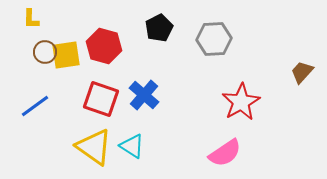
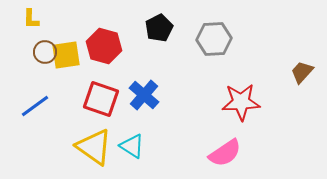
red star: rotated 27 degrees clockwise
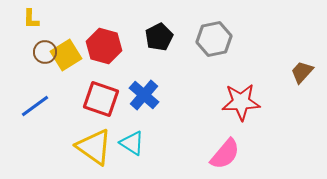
black pentagon: moved 9 px down
gray hexagon: rotated 8 degrees counterclockwise
yellow square: rotated 24 degrees counterclockwise
cyan triangle: moved 3 px up
pink semicircle: moved 1 px down; rotated 16 degrees counterclockwise
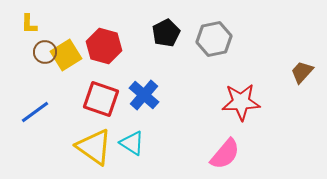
yellow L-shape: moved 2 px left, 5 px down
black pentagon: moved 7 px right, 4 px up
blue line: moved 6 px down
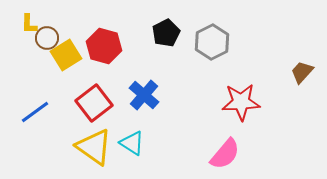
gray hexagon: moved 2 px left, 3 px down; rotated 16 degrees counterclockwise
brown circle: moved 2 px right, 14 px up
red square: moved 7 px left, 4 px down; rotated 33 degrees clockwise
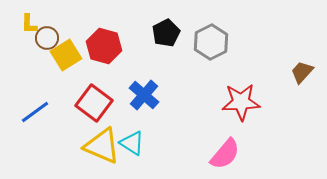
gray hexagon: moved 1 px left
red square: rotated 15 degrees counterclockwise
yellow triangle: moved 8 px right, 1 px up; rotated 12 degrees counterclockwise
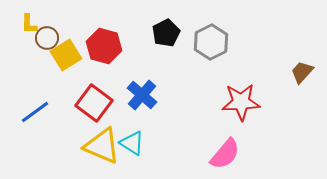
blue cross: moved 2 px left
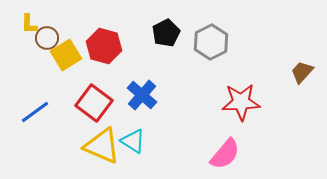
cyan triangle: moved 1 px right, 2 px up
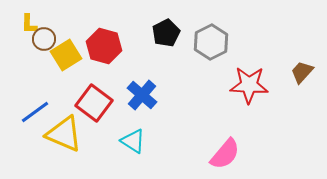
brown circle: moved 3 px left, 1 px down
red star: moved 8 px right, 17 px up; rotated 6 degrees clockwise
yellow triangle: moved 38 px left, 12 px up
